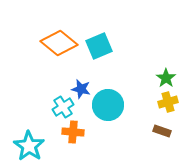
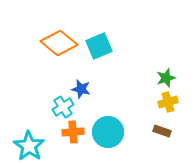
green star: rotated 18 degrees clockwise
cyan circle: moved 27 px down
orange cross: rotated 10 degrees counterclockwise
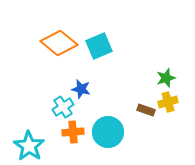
brown rectangle: moved 16 px left, 21 px up
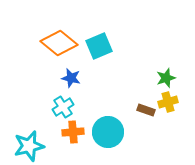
blue star: moved 10 px left, 11 px up
cyan star: rotated 24 degrees clockwise
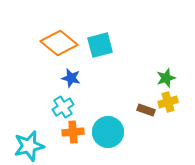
cyan square: moved 1 px right, 1 px up; rotated 8 degrees clockwise
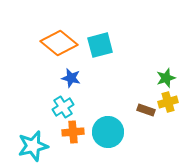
cyan star: moved 4 px right
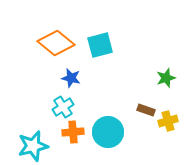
orange diamond: moved 3 px left
yellow cross: moved 19 px down
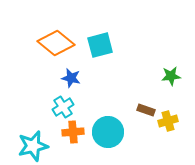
green star: moved 5 px right, 2 px up; rotated 12 degrees clockwise
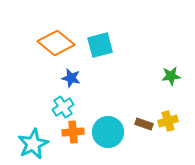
brown rectangle: moved 2 px left, 14 px down
cyan star: moved 2 px up; rotated 12 degrees counterclockwise
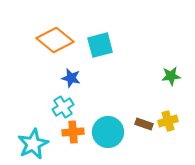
orange diamond: moved 1 px left, 3 px up
